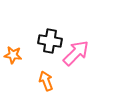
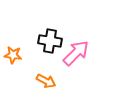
orange arrow: rotated 138 degrees clockwise
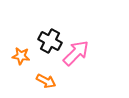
black cross: rotated 20 degrees clockwise
orange star: moved 8 px right, 1 px down
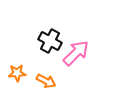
orange star: moved 4 px left, 17 px down; rotated 12 degrees counterclockwise
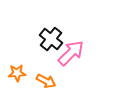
black cross: moved 1 px right, 2 px up; rotated 10 degrees clockwise
pink arrow: moved 5 px left
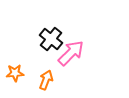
orange star: moved 2 px left
orange arrow: moved 1 px up; rotated 96 degrees counterclockwise
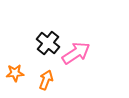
black cross: moved 3 px left, 4 px down
pink arrow: moved 5 px right; rotated 12 degrees clockwise
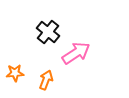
black cross: moved 11 px up
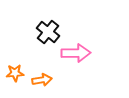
pink arrow: rotated 32 degrees clockwise
orange arrow: moved 4 px left; rotated 60 degrees clockwise
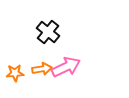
pink arrow: moved 10 px left, 14 px down; rotated 24 degrees counterclockwise
orange arrow: moved 11 px up
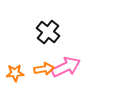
orange arrow: moved 2 px right
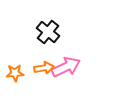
orange arrow: moved 1 px up
